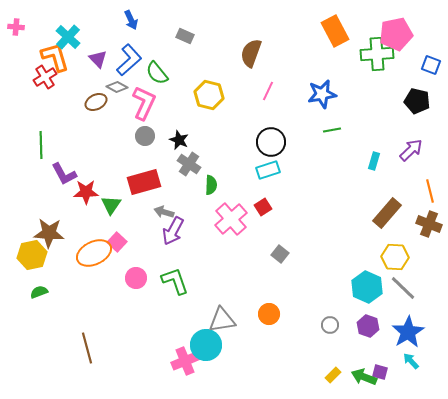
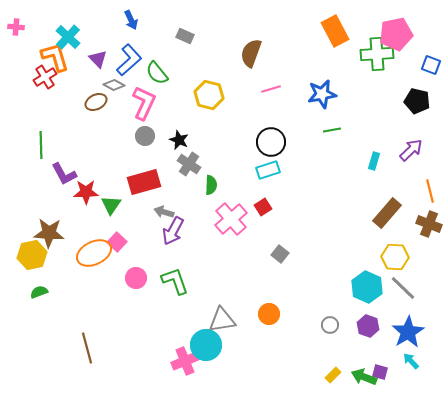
gray diamond at (117, 87): moved 3 px left, 2 px up
pink line at (268, 91): moved 3 px right, 2 px up; rotated 48 degrees clockwise
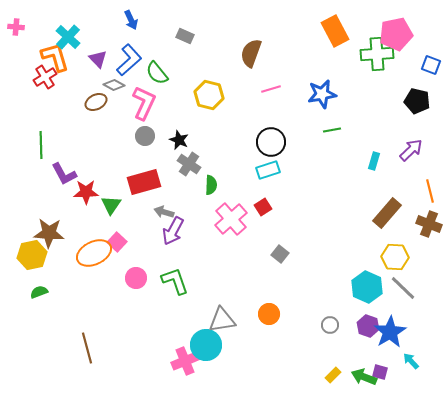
blue star at (408, 332): moved 18 px left
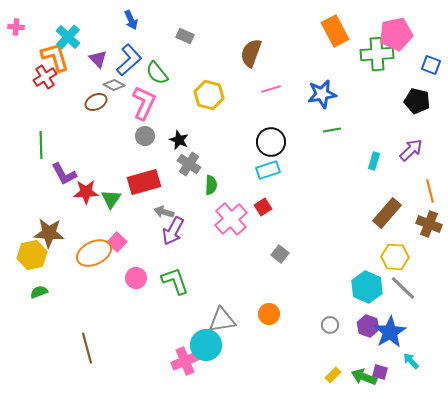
green triangle at (111, 205): moved 6 px up
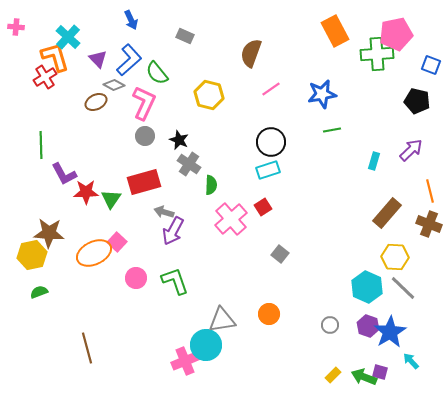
pink line at (271, 89): rotated 18 degrees counterclockwise
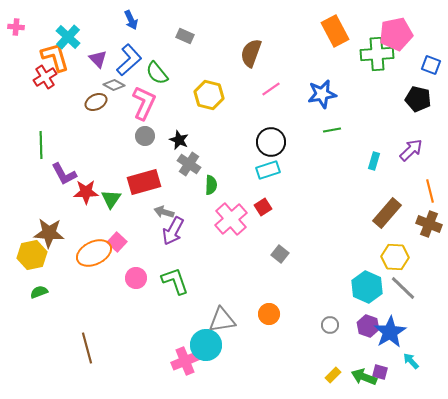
black pentagon at (417, 101): moved 1 px right, 2 px up
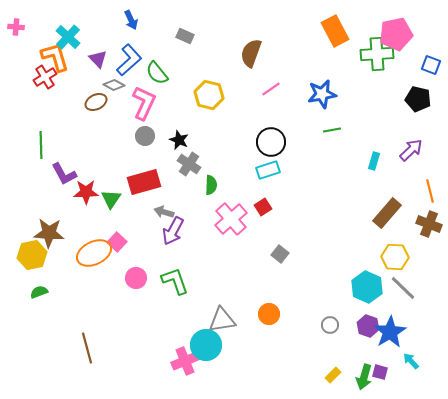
green arrow at (364, 377): rotated 95 degrees counterclockwise
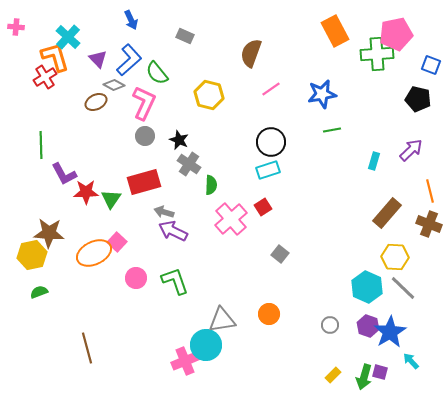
purple arrow at (173, 231): rotated 88 degrees clockwise
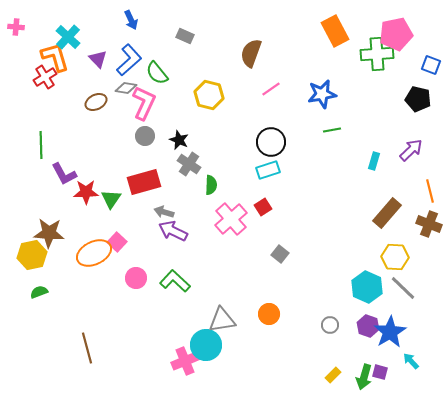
gray diamond at (114, 85): moved 12 px right, 3 px down; rotated 20 degrees counterclockwise
green L-shape at (175, 281): rotated 28 degrees counterclockwise
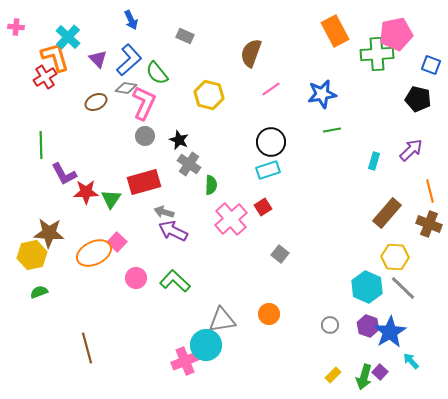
purple square at (380, 372): rotated 28 degrees clockwise
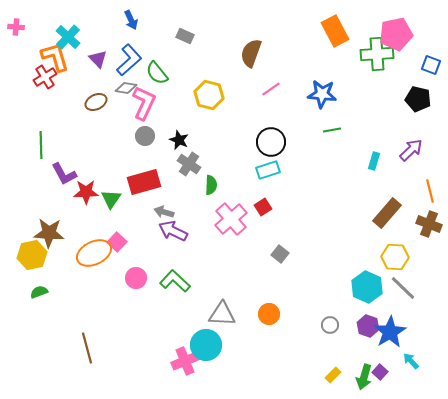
blue star at (322, 94): rotated 16 degrees clockwise
gray triangle at (222, 320): moved 6 px up; rotated 12 degrees clockwise
